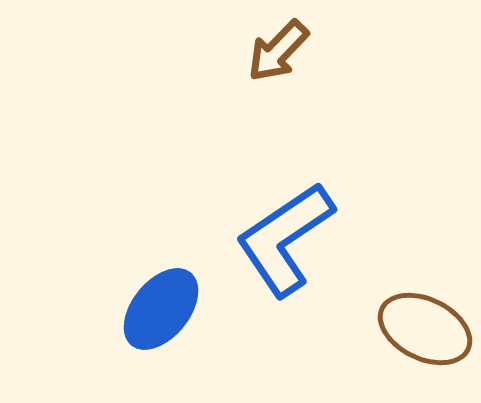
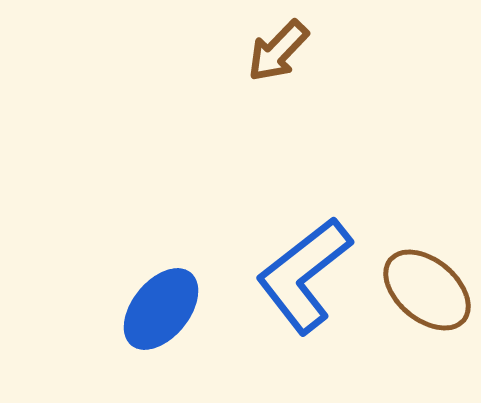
blue L-shape: moved 19 px right, 36 px down; rotated 4 degrees counterclockwise
brown ellipse: moved 2 px right, 39 px up; rotated 14 degrees clockwise
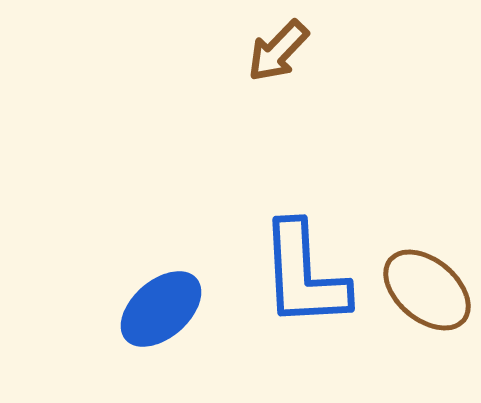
blue L-shape: rotated 55 degrees counterclockwise
blue ellipse: rotated 10 degrees clockwise
